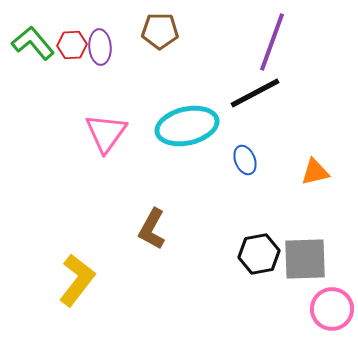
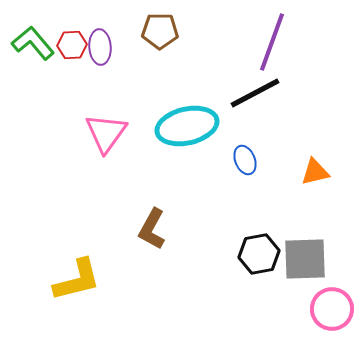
yellow L-shape: rotated 38 degrees clockwise
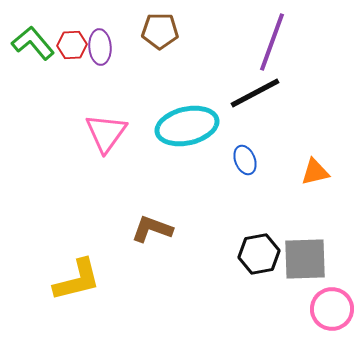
brown L-shape: rotated 81 degrees clockwise
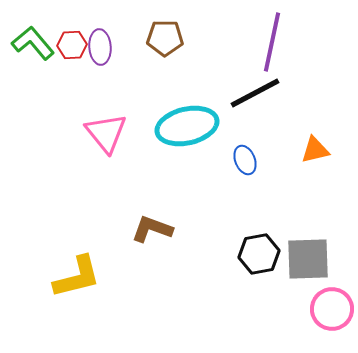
brown pentagon: moved 5 px right, 7 px down
purple line: rotated 8 degrees counterclockwise
pink triangle: rotated 15 degrees counterclockwise
orange triangle: moved 22 px up
gray square: moved 3 px right
yellow L-shape: moved 3 px up
